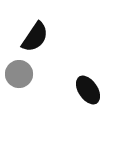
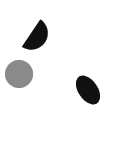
black semicircle: moved 2 px right
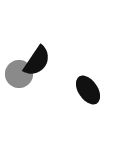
black semicircle: moved 24 px down
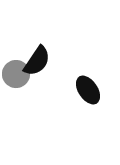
gray circle: moved 3 px left
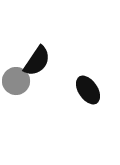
gray circle: moved 7 px down
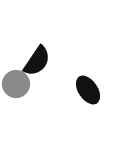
gray circle: moved 3 px down
